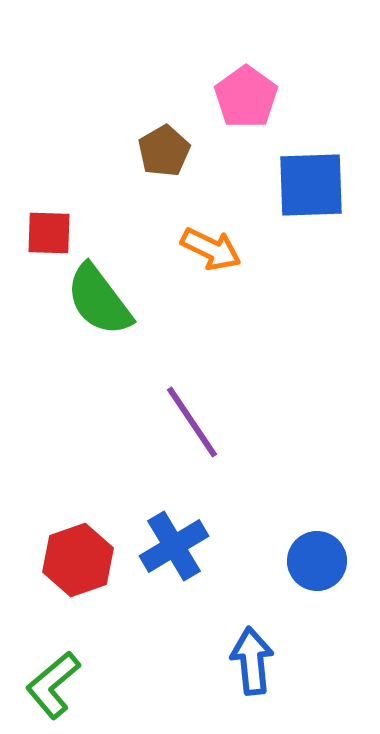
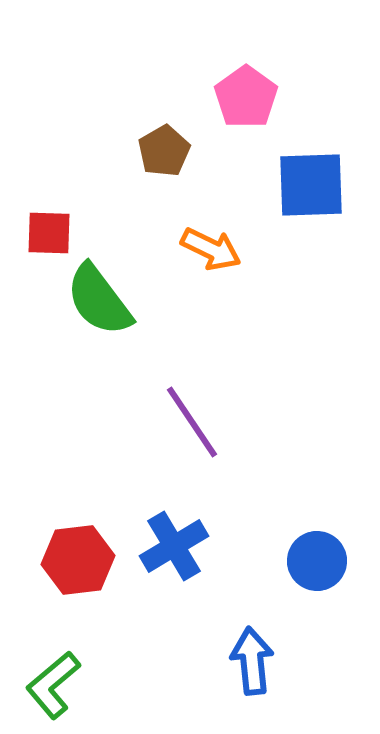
red hexagon: rotated 12 degrees clockwise
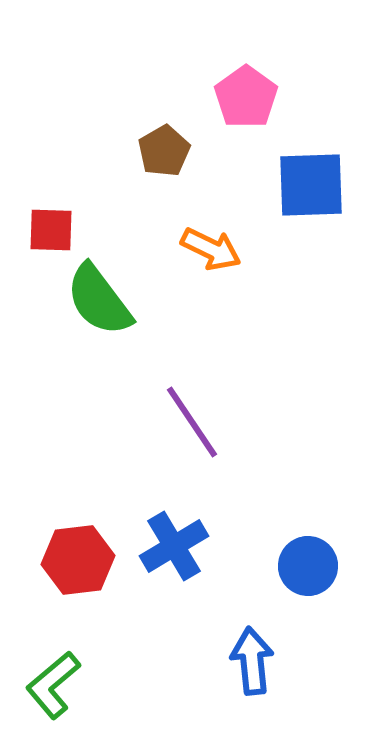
red square: moved 2 px right, 3 px up
blue circle: moved 9 px left, 5 px down
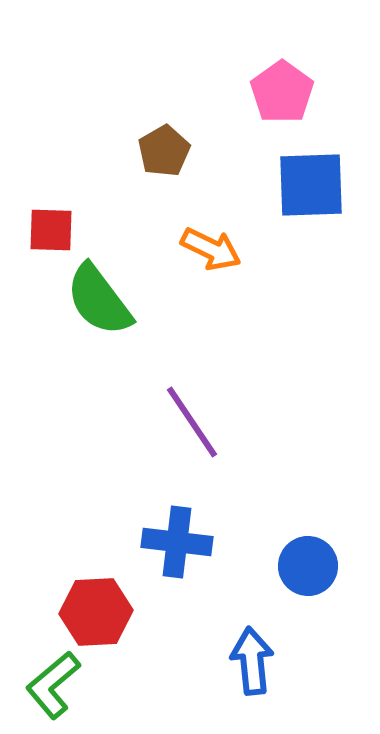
pink pentagon: moved 36 px right, 5 px up
blue cross: moved 3 px right, 4 px up; rotated 38 degrees clockwise
red hexagon: moved 18 px right, 52 px down; rotated 4 degrees clockwise
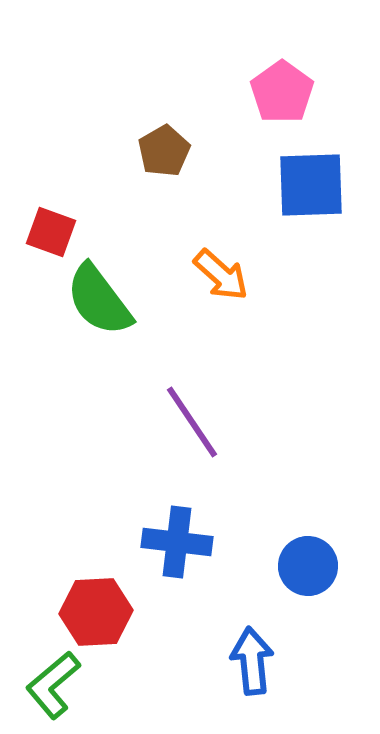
red square: moved 2 px down; rotated 18 degrees clockwise
orange arrow: moved 10 px right, 26 px down; rotated 16 degrees clockwise
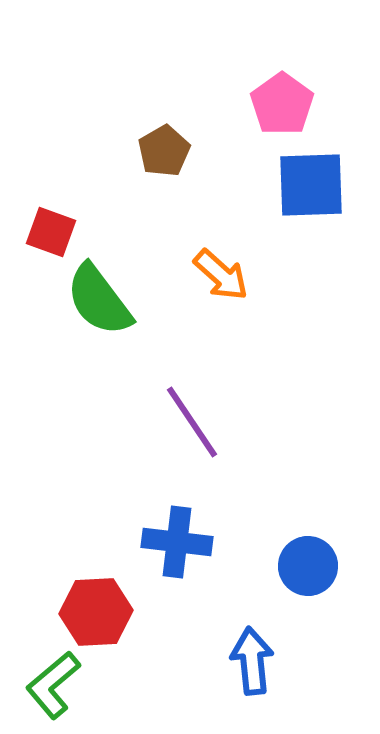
pink pentagon: moved 12 px down
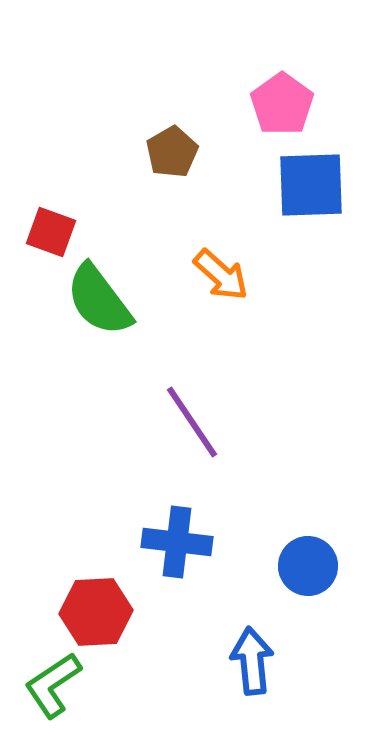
brown pentagon: moved 8 px right, 1 px down
green L-shape: rotated 6 degrees clockwise
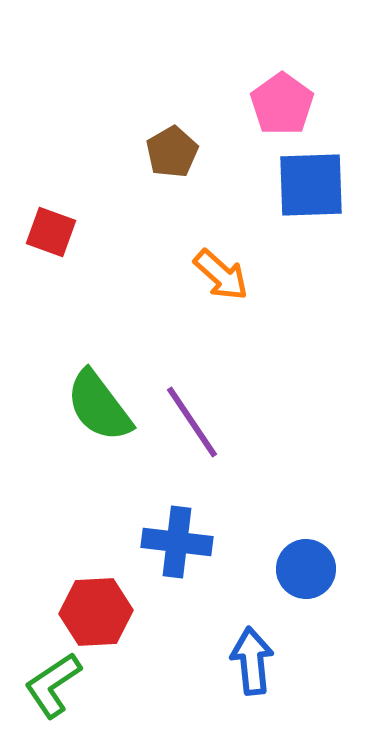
green semicircle: moved 106 px down
blue circle: moved 2 px left, 3 px down
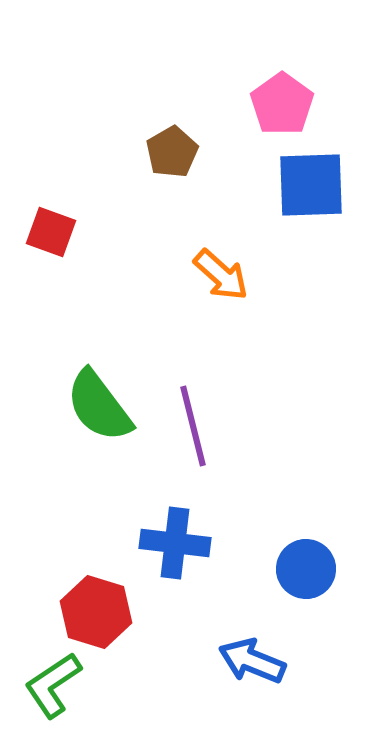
purple line: moved 1 px right, 4 px down; rotated 20 degrees clockwise
blue cross: moved 2 px left, 1 px down
red hexagon: rotated 20 degrees clockwise
blue arrow: rotated 62 degrees counterclockwise
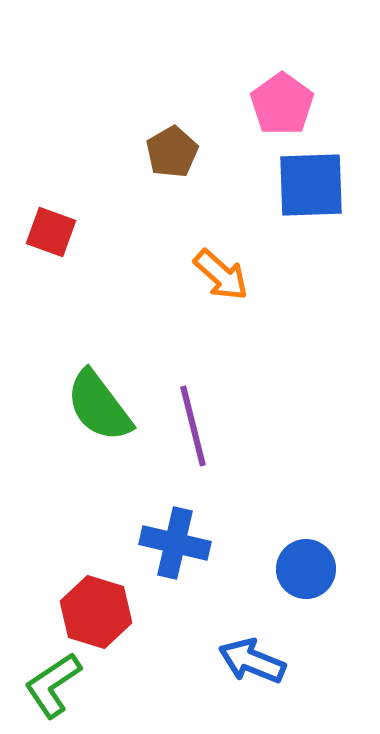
blue cross: rotated 6 degrees clockwise
